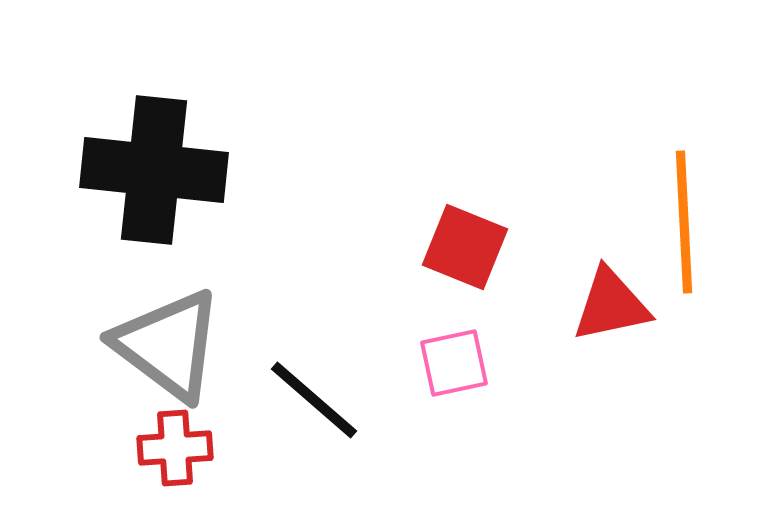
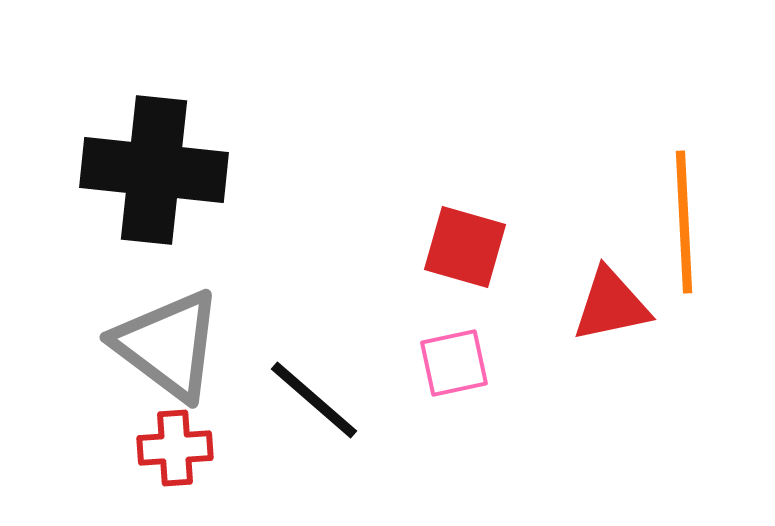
red square: rotated 6 degrees counterclockwise
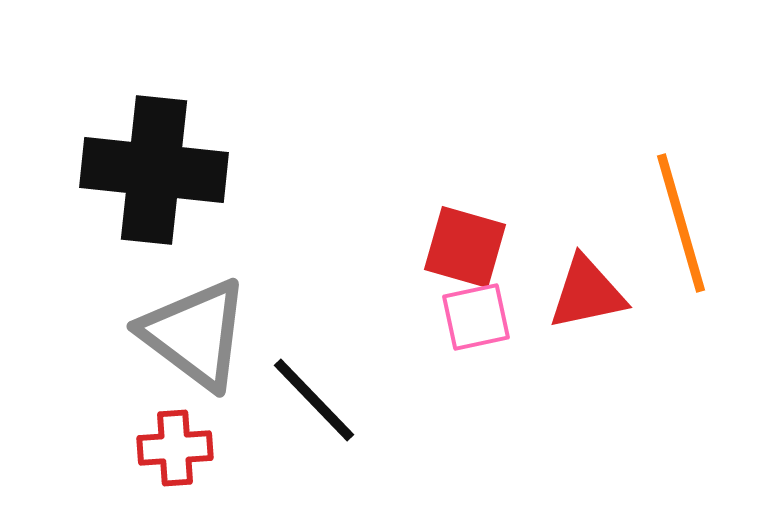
orange line: moved 3 px left, 1 px down; rotated 13 degrees counterclockwise
red triangle: moved 24 px left, 12 px up
gray triangle: moved 27 px right, 11 px up
pink square: moved 22 px right, 46 px up
black line: rotated 5 degrees clockwise
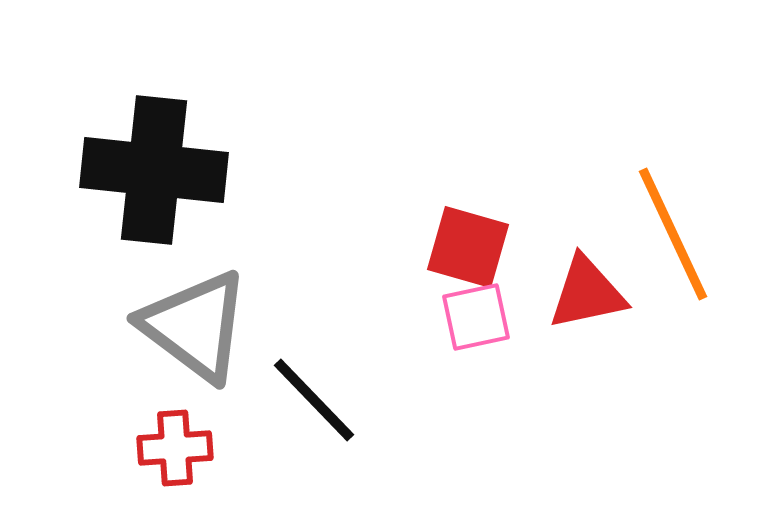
orange line: moved 8 px left, 11 px down; rotated 9 degrees counterclockwise
red square: moved 3 px right
gray triangle: moved 8 px up
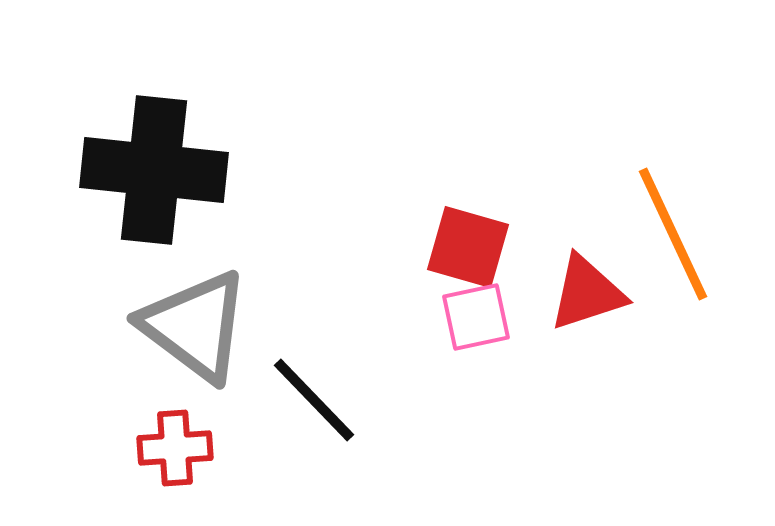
red triangle: rotated 6 degrees counterclockwise
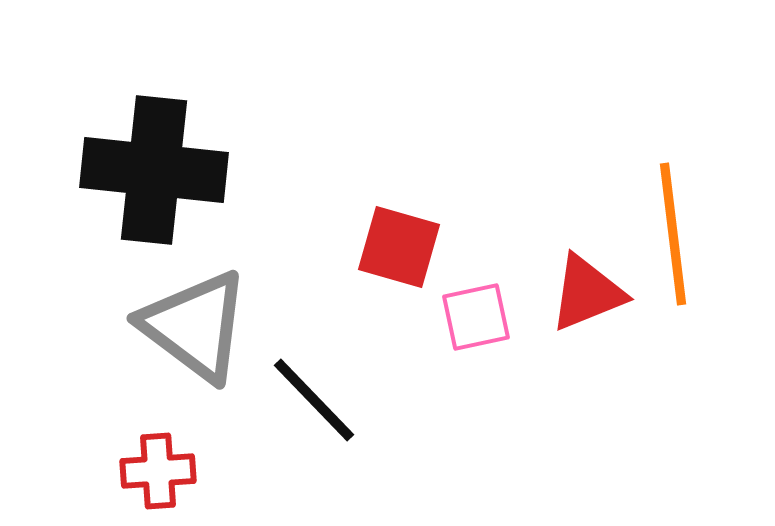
orange line: rotated 18 degrees clockwise
red square: moved 69 px left
red triangle: rotated 4 degrees counterclockwise
red cross: moved 17 px left, 23 px down
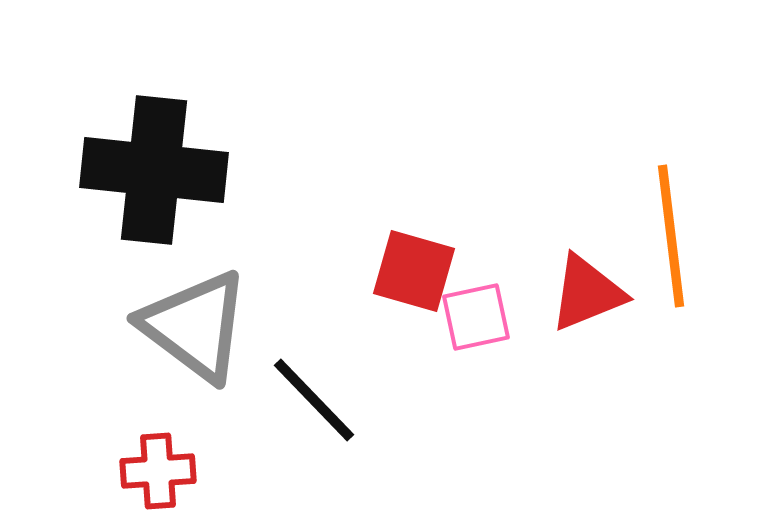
orange line: moved 2 px left, 2 px down
red square: moved 15 px right, 24 px down
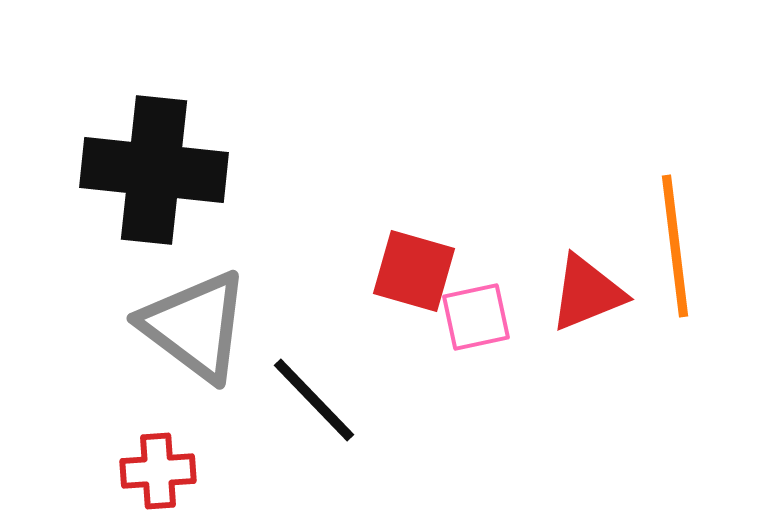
orange line: moved 4 px right, 10 px down
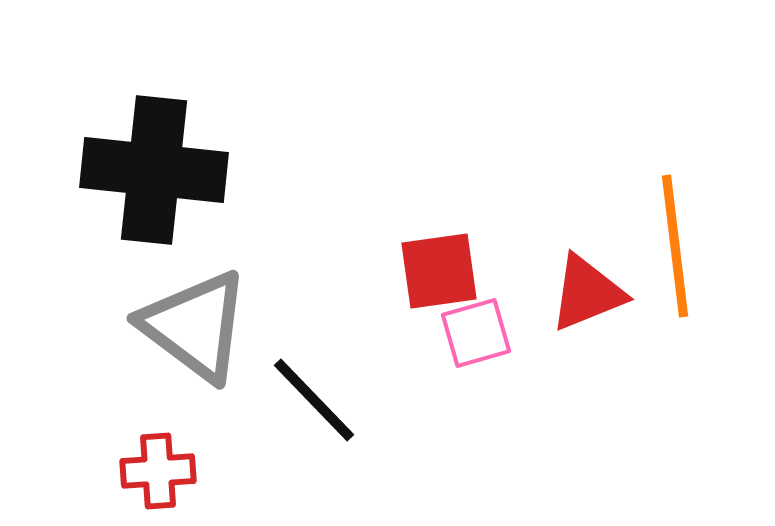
red square: moved 25 px right; rotated 24 degrees counterclockwise
pink square: moved 16 px down; rotated 4 degrees counterclockwise
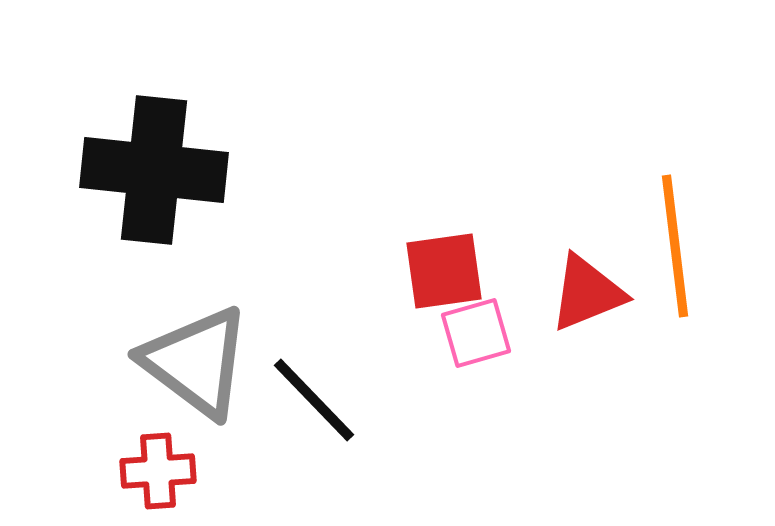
red square: moved 5 px right
gray triangle: moved 1 px right, 36 px down
